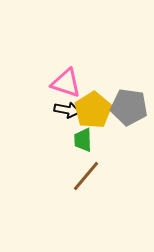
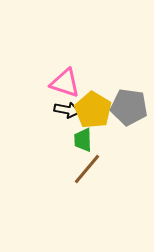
pink triangle: moved 1 px left
yellow pentagon: rotated 9 degrees counterclockwise
brown line: moved 1 px right, 7 px up
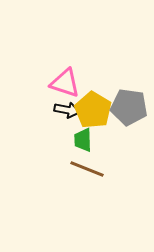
brown line: rotated 72 degrees clockwise
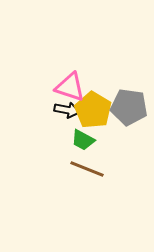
pink triangle: moved 5 px right, 4 px down
green trapezoid: rotated 60 degrees counterclockwise
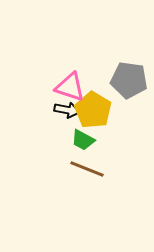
gray pentagon: moved 27 px up
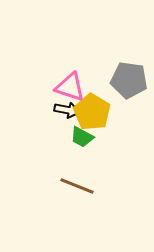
yellow pentagon: moved 1 px left, 2 px down
green trapezoid: moved 1 px left, 3 px up
brown line: moved 10 px left, 17 px down
